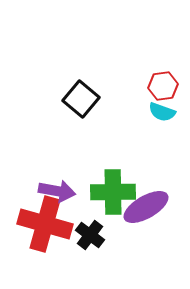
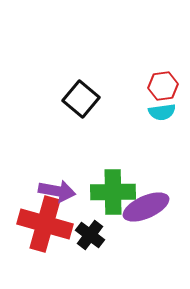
cyan semicircle: rotated 28 degrees counterclockwise
purple ellipse: rotated 6 degrees clockwise
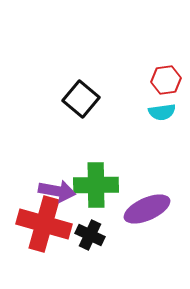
red hexagon: moved 3 px right, 6 px up
green cross: moved 17 px left, 7 px up
purple ellipse: moved 1 px right, 2 px down
red cross: moved 1 px left
black cross: rotated 12 degrees counterclockwise
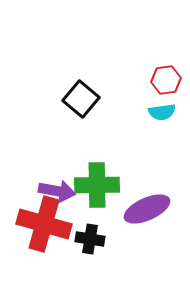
green cross: moved 1 px right
black cross: moved 4 px down; rotated 16 degrees counterclockwise
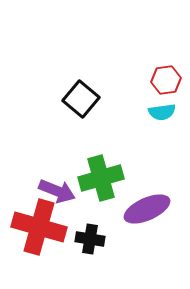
green cross: moved 4 px right, 7 px up; rotated 15 degrees counterclockwise
purple arrow: rotated 12 degrees clockwise
red cross: moved 5 px left, 3 px down
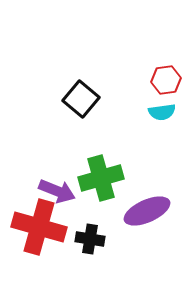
purple ellipse: moved 2 px down
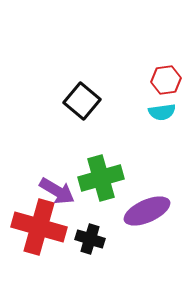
black square: moved 1 px right, 2 px down
purple arrow: rotated 9 degrees clockwise
black cross: rotated 8 degrees clockwise
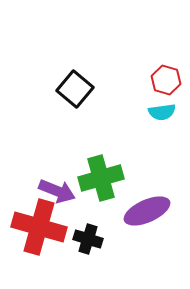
red hexagon: rotated 24 degrees clockwise
black square: moved 7 px left, 12 px up
purple arrow: rotated 9 degrees counterclockwise
black cross: moved 2 px left
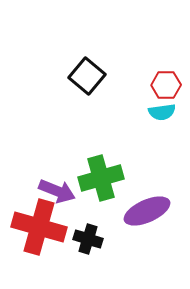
red hexagon: moved 5 px down; rotated 16 degrees counterclockwise
black square: moved 12 px right, 13 px up
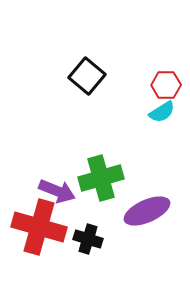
cyan semicircle: rotated 24 degrees counterclockwise
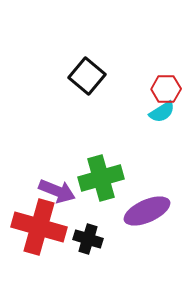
red hexagon: moved 4 px down
